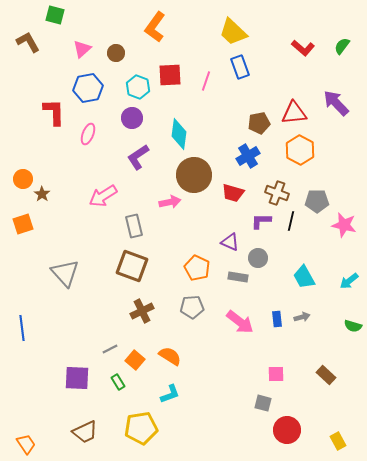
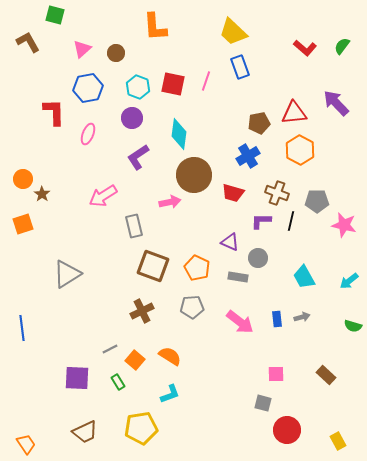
orange L-shape at (155, 27): rotated 40 degrees counterclockwise
red L-shape at (303, 48): moved 2 px right
red square at (170, 75): moved 3 px right, 9 px down; rotated 15 degrees clockwise
brown square at (132, 266): moved 21 px right
gray triangle at (65, 273): moved 2 px right, 1 px down; rotated 40 degrees clockwise
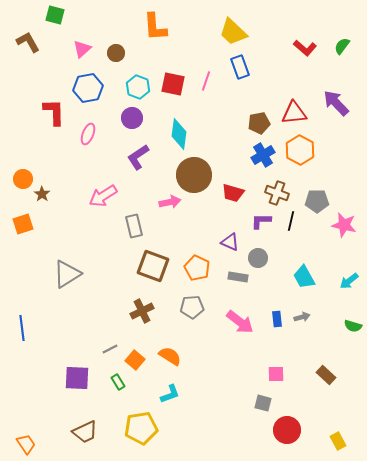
blue cross at (248, 156): moved 15 px right, 1 px up
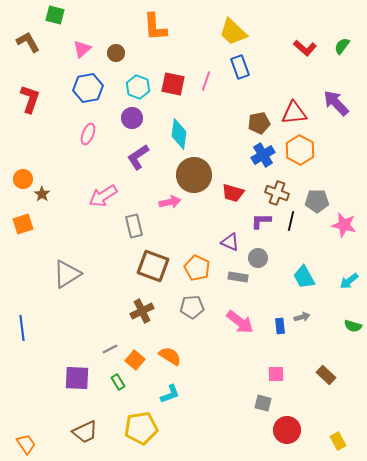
red L-shape at (54, 112): moved 24 px left, 13 px up; rotated 20 degrees clockwise
blue rectangle at (277, 319): moved 3 px right, 7 px down
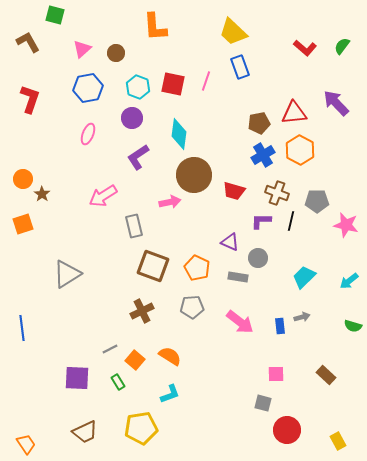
red trapezoid at (233, 193): moved 1 px right, 2 px up
pink star at (344, 225): moved 2 px right
cyan trapezoid at (304, 277): rotated 75 degrees clockwise
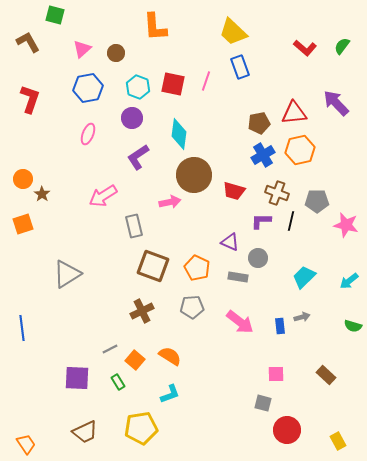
orange hexagon at (300, 150): rotated 20 degrees clockwise
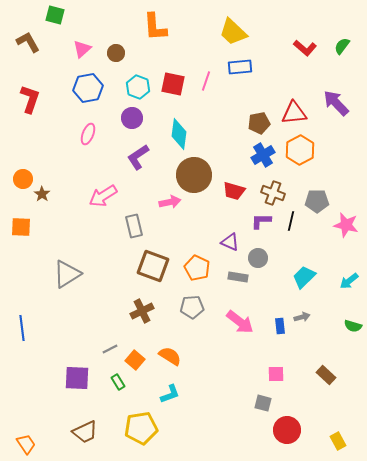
blue rectangle at (240, 67): rotated 75 degrees counterclockwise
orange hexagon at (300, 150): rotated 16 degrees counterclockwise
brown cross at (277, 193): moved 4 px left
orange square at (23, 224): moved 2 px left, 3 px down; rotated 20 degrees clockwise
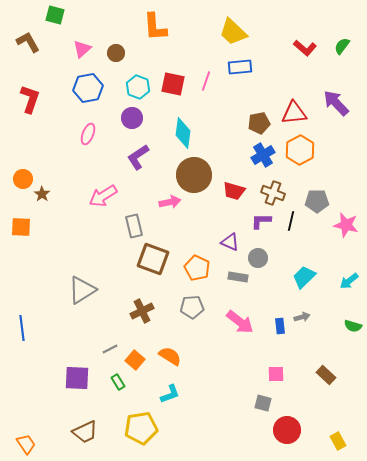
cyan diamond at (179, 134): moved 4 px right, 1 px up
brown square at (153, 266): moved 7 px up
gray triangle at (67, 274): moved 15 px right, 16 px down
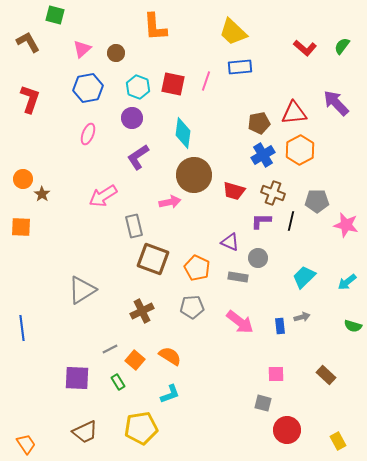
cyan arrow at (349, 281): moved 2 px left, 1 px down
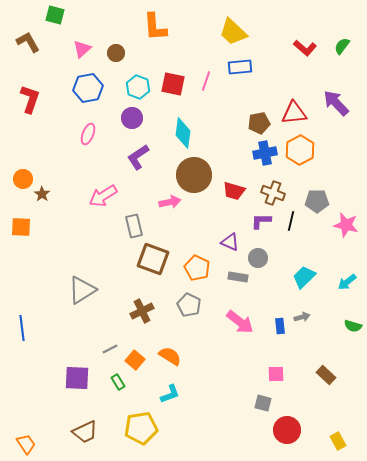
blue cross at (263, 155): moved 2 px right, 2 px up; rotated 20 degrees clockwise
gray pentagon at (192, 307): moved 3 px left, 2 px up; rotated 30 degrees clockwise
